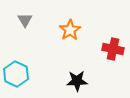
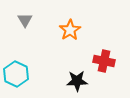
red cross: moved 9 px left, 12 px down
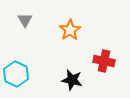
black star: moved 5 px left, 1 px up; rotated 15 degrees clockwise
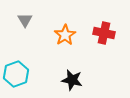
orange star: moved 5 px left, 5 px down
red cross: moved 28 px up
cyan hexagon: rotated 15 degrees clockwise
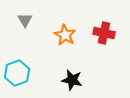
orange star: rotated 10 degrees counterclockwise
cyan hexagon: moved 1 px right, 1 px up
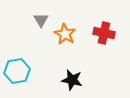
gray triangle: moved 16 px right
orange star: moved 1 px up
cyan hexagon: moved 2 px up; rotated 10 degrees clockwise
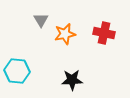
orange star: rotated 30 degrees clockwise
cyan hexagon: rotated 15 degrees clockwise
black star: rotated 15 degrees counterclockwise
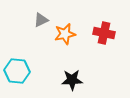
gray triangle: rotated 35 degrees clockwise
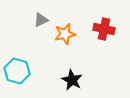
red cross: moved 4 px up
cyan hexagon: rotated 10 degrees clockwise
black star: rotated 30 degrees clockwise
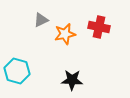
red cross: moved 5 px left, 2 px up
black star: rotated 25 degrees counterclockwise
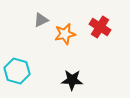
red cross: moved 1 px right; rotated 20 degrees clockwise
